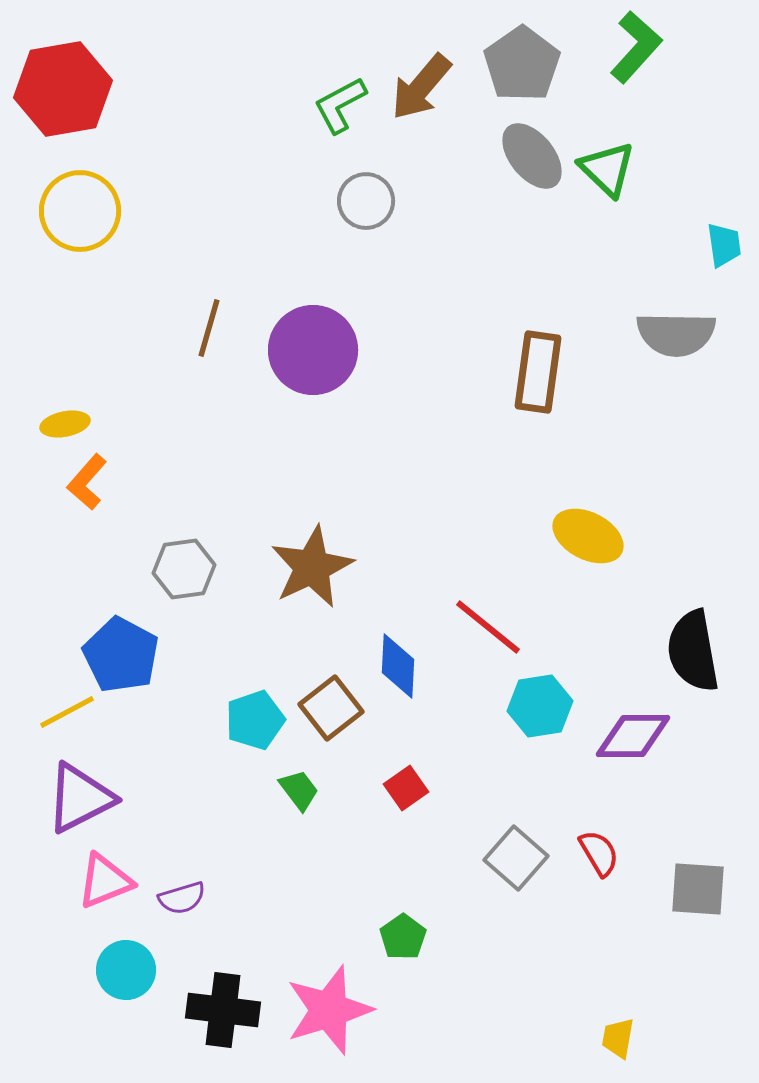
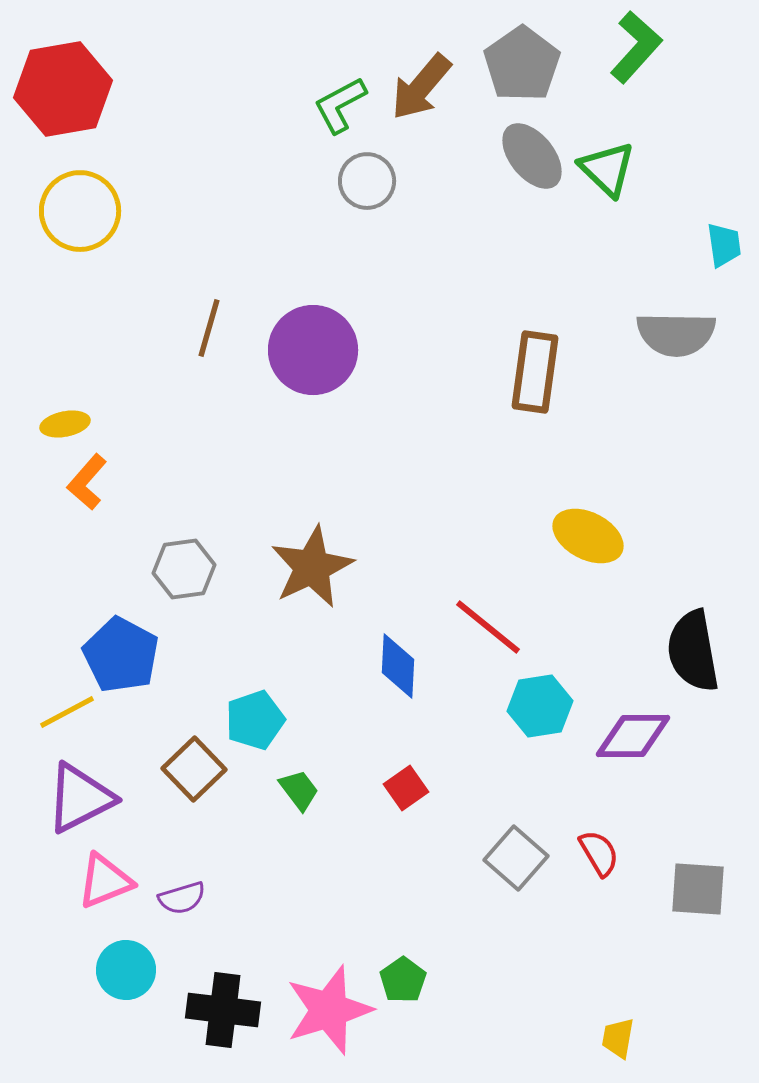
gray circle at (366, 201): moved 1 px right, 20 px up
brown rectangle at (538, 372): moved 3 px left
brown square at (331, 708): moved 137 px left, 61 px down; rotated 6 degrees counterclockwise
green pentagon at (403, 937): moved 43 px down
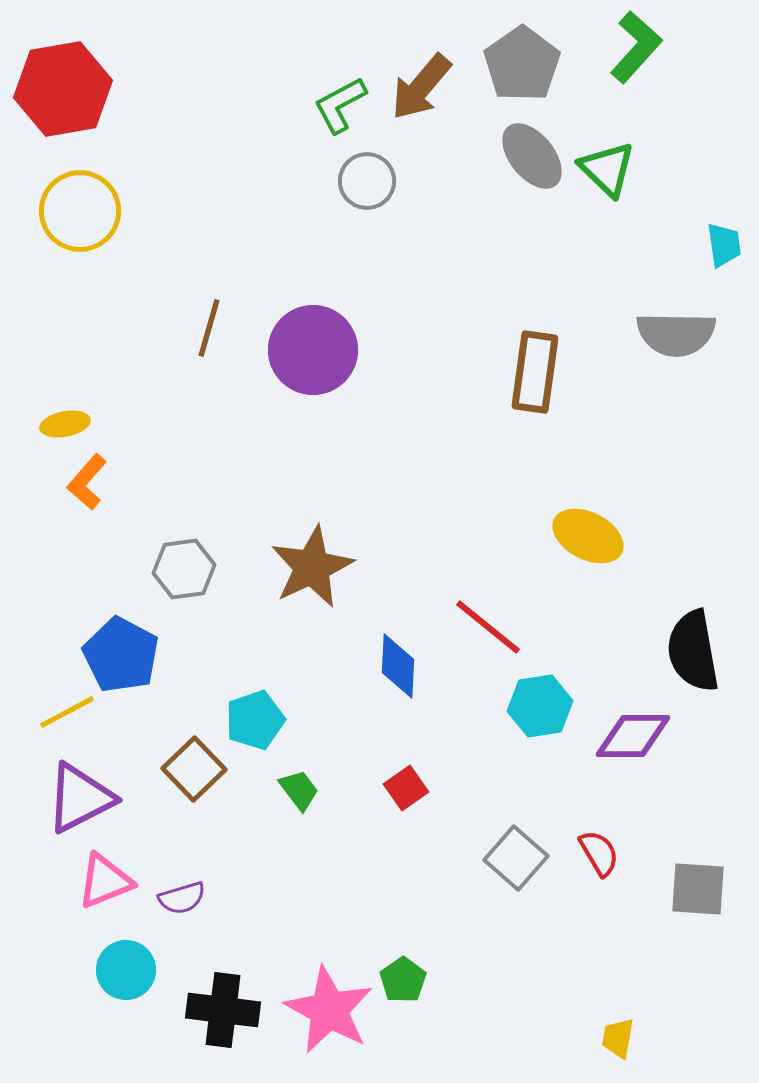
pink star at (329, 1010): rotated 26 degrees counterclockwise
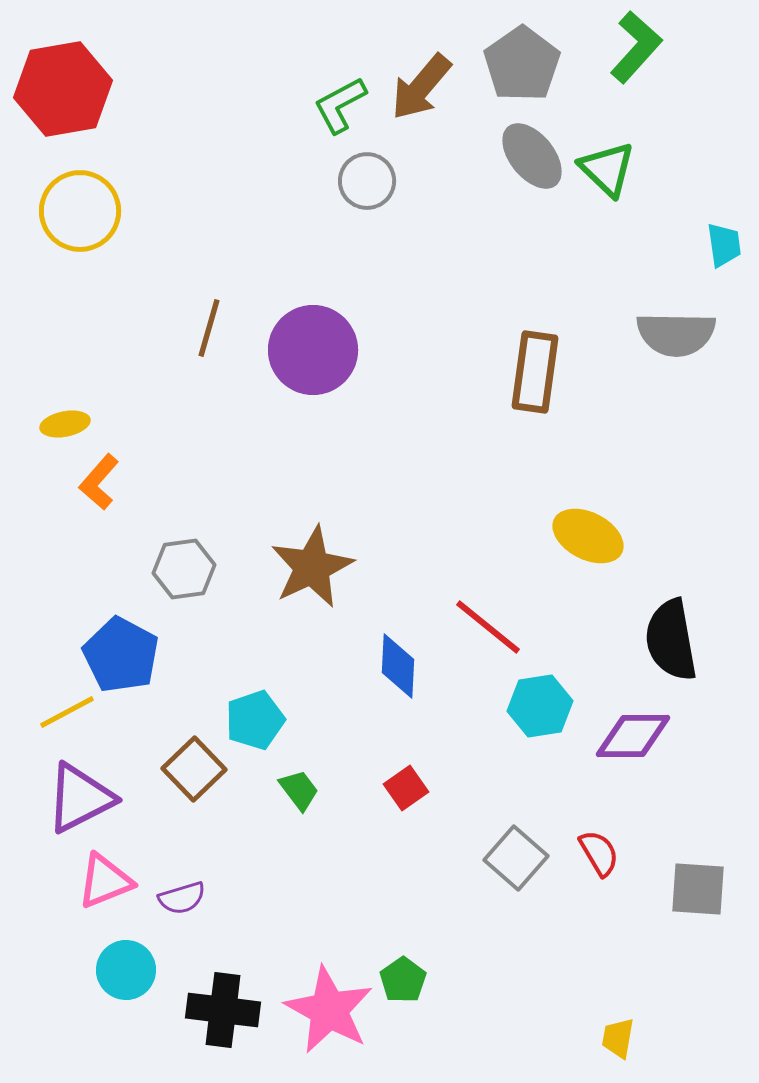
orange L-shape at (87, 482): moved 12 px right
black semicircle at (693, 651): moved 22 px left, 11 px up
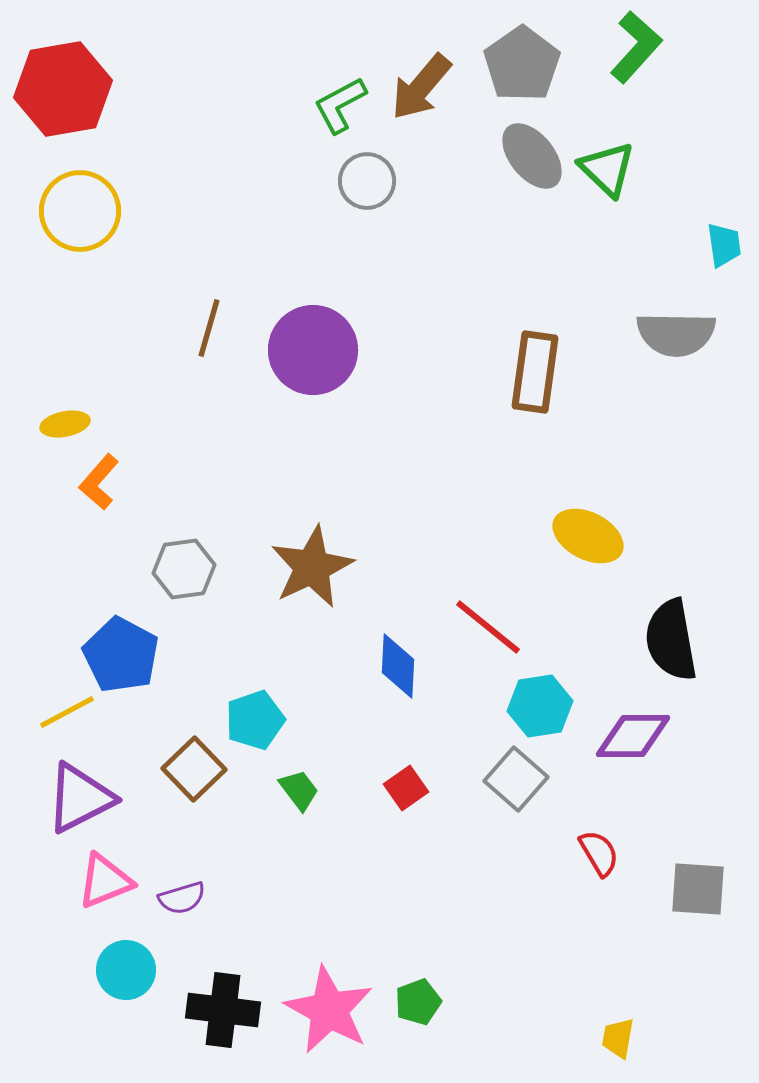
gray square at (516, 858): moved 79 px up
green pentagon at (403, 980): moved 15 px right, 22 px down; rotated 15 degrees clockwise
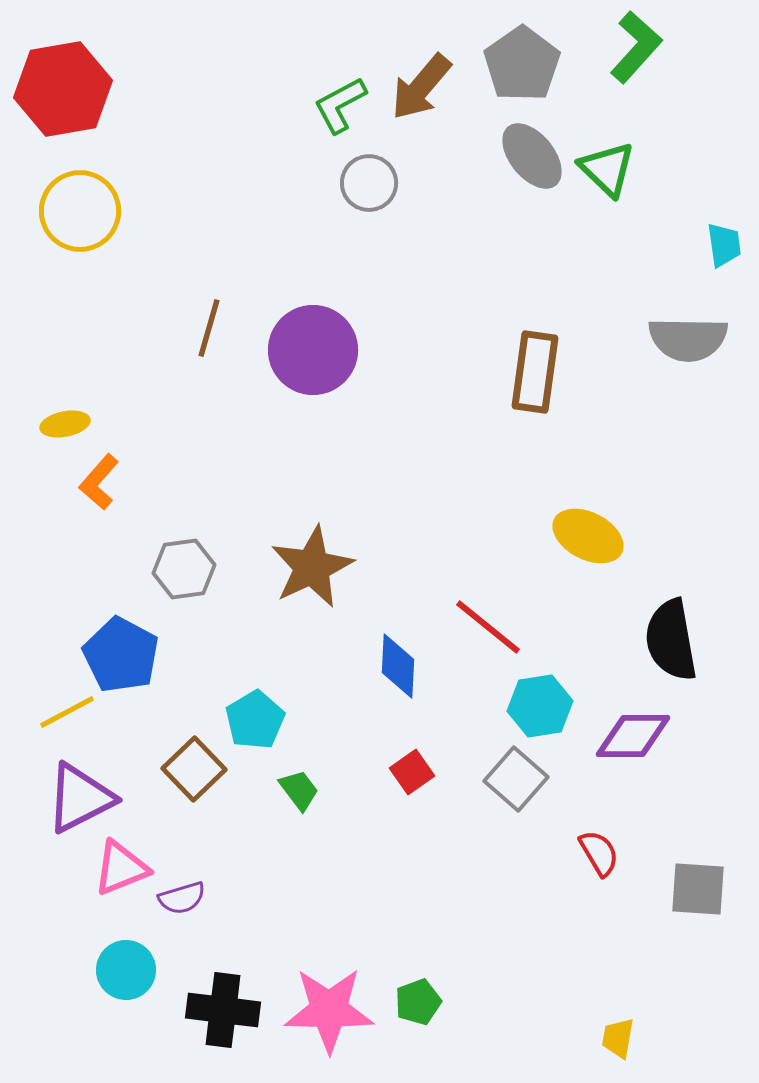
gray circle at (367, 181): moved 2 px right, 2 px down
gray semicircle at (676, 334): moved 12 px right, 5 px down
cyan pentagon at (255, 720): rotated 12 degrees counterclockwise
red square at (406, 788): moved 6 px right, 16 px up
pink triangle at (105, 881): moved 16 px right, 13 px up
pink star at (329, 1010): rotated 28 degrees counterclockwise
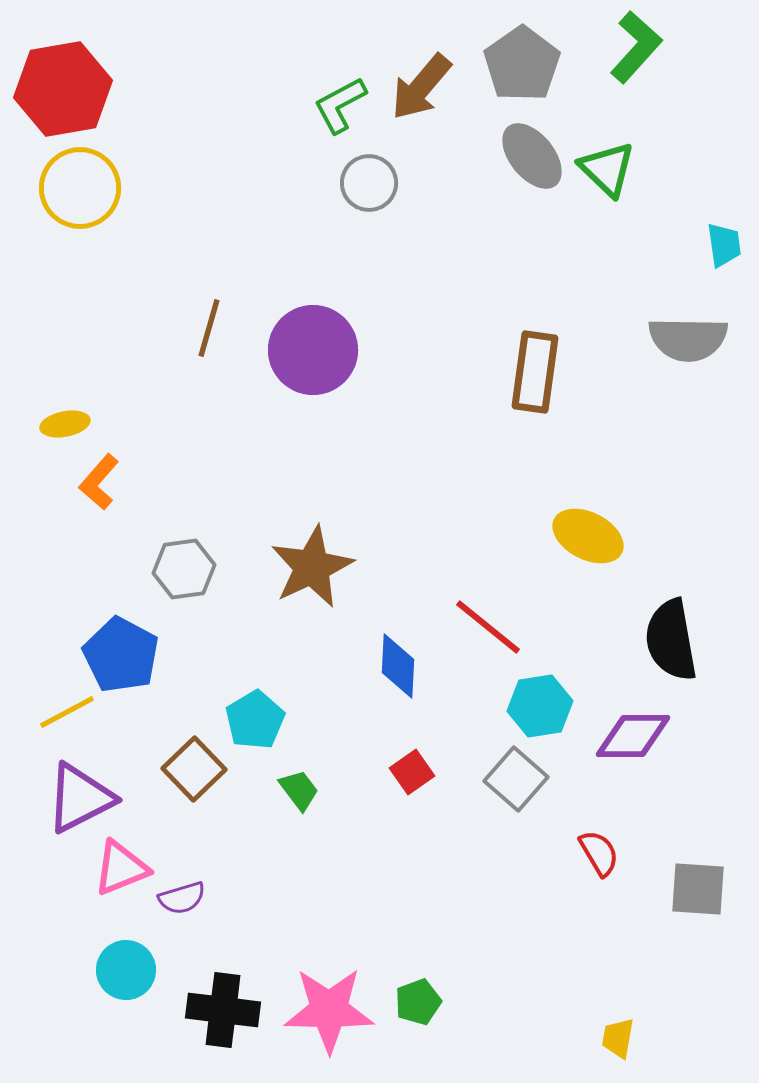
yellow circle at (80, 211): moved 23 px up
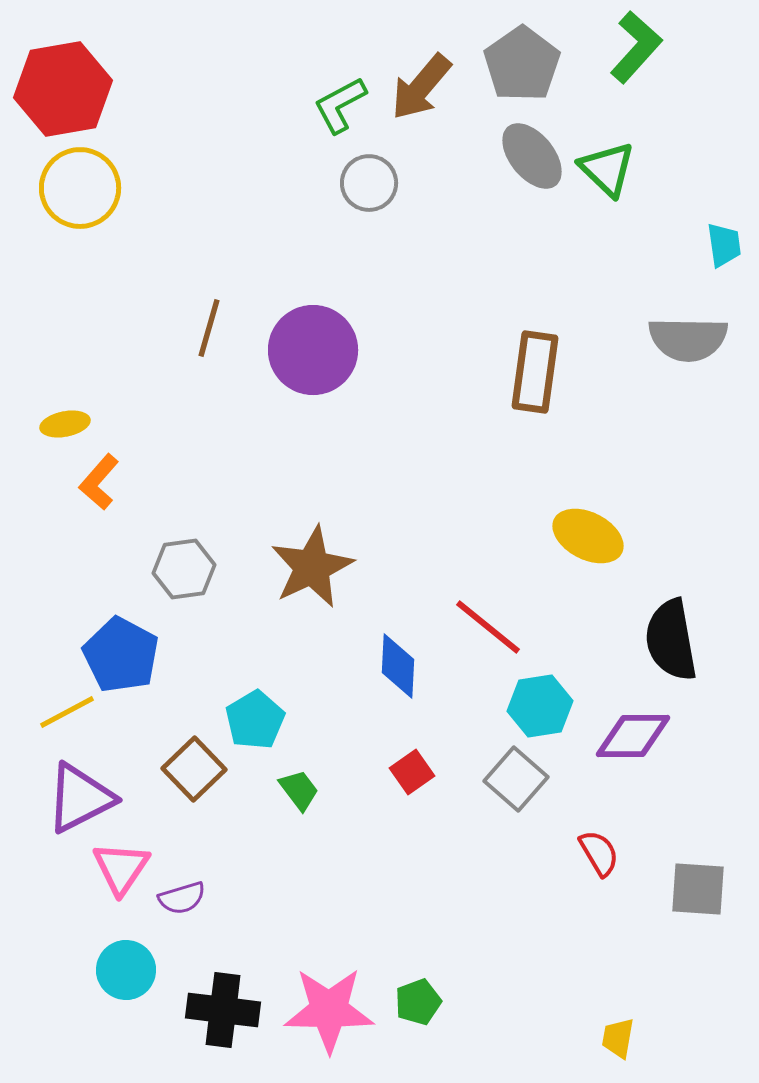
pink triangle at (121, 868): rotated 34 degrees counterclockwise
